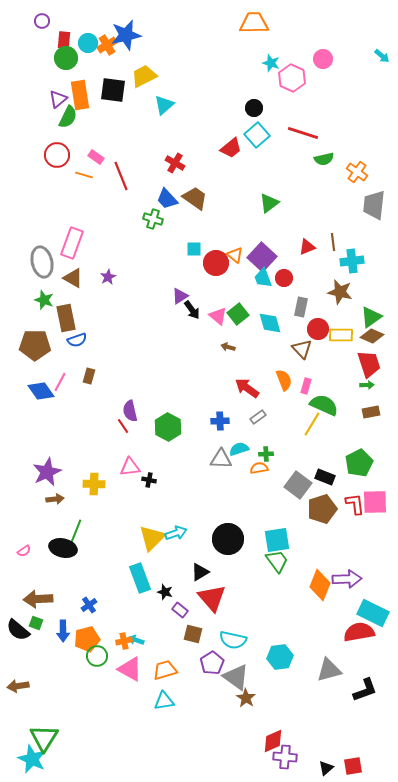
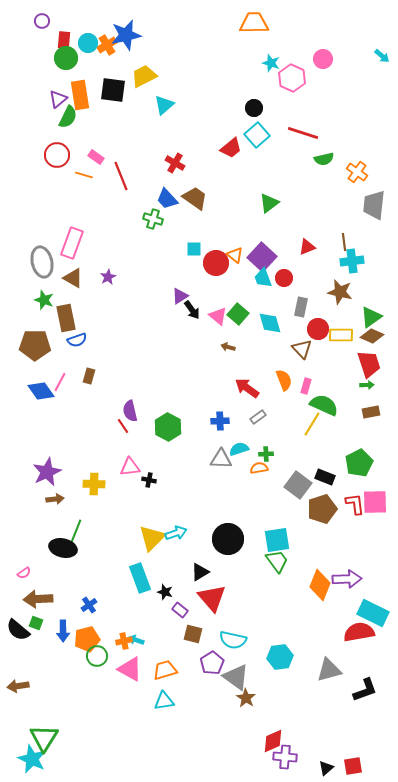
brown line at (333, 242): moved 11 px right
green square at (238, 314): rotated 10 degrees counterclockwise
pink semicircle at (24, 551): moved 22 px down
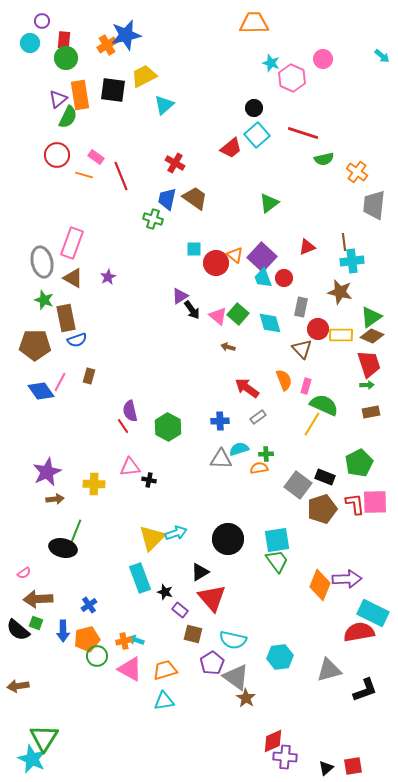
cyan circle at (88, 43): moved 58 px left
blue trapezoid at (167, 199): rotated 55 degrees clockwise
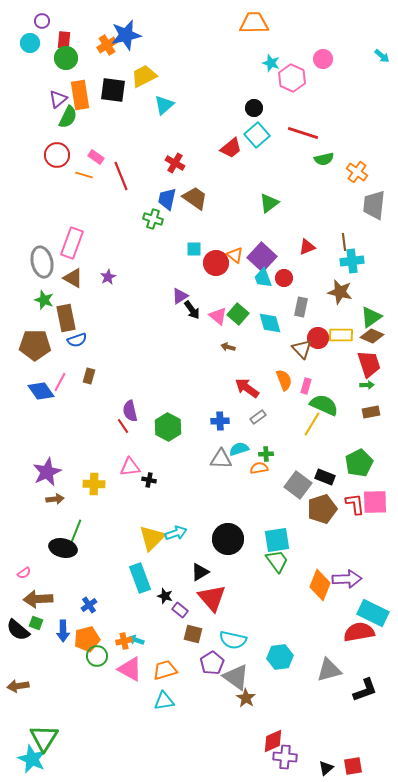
red circle at (318, 329): moved 9 px down
black star at (165, 592): moved 4 px down
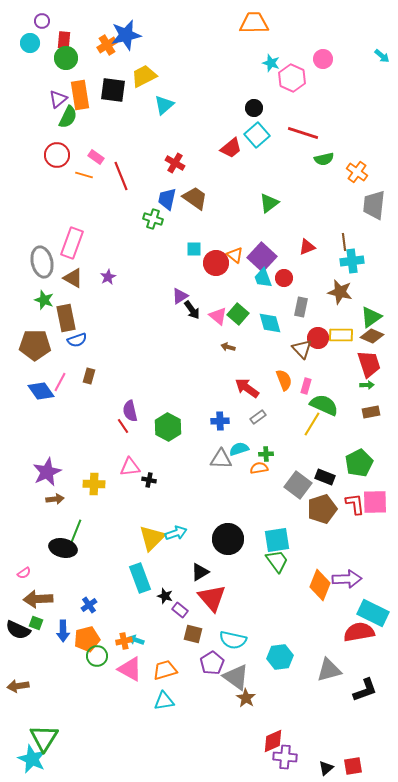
black semicircle at (18, 630): rotated 15 degrees counterclockwise
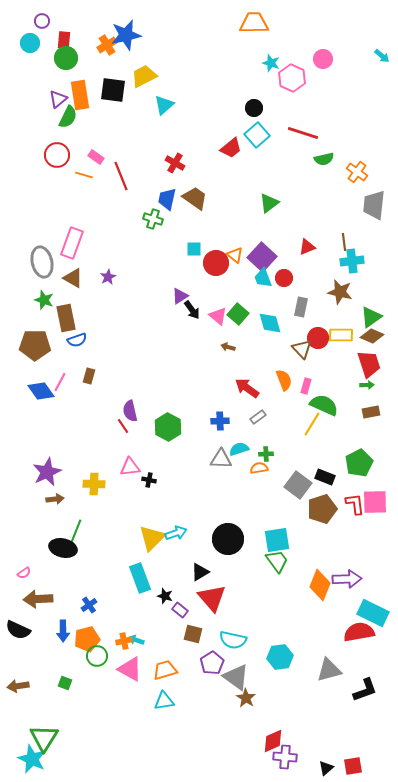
green square at (36, 623): moved 29 px right, 60 px down
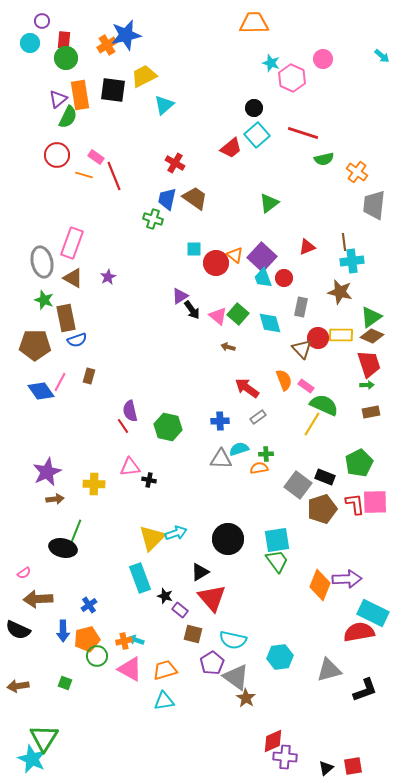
red line at (121, 176): moved 7 px left
pink rectangle at (306, 386): rotated 70 degrees counterclockwise
green hexagon at (168, 427): rotated 16 degrees counterclockwise
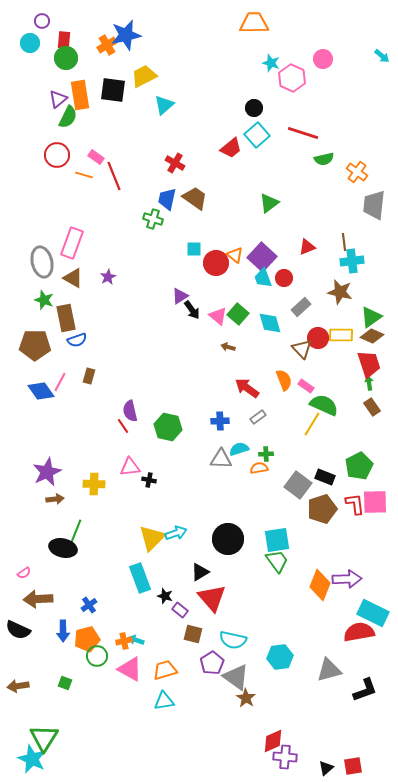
gray rectangle at (301, 307): rotated 36 degrees clockwise
green arrow at (367, 385): moved 2 px right, 2 px up; rotated 96 degrees counterclockwise
brown rectangle at (371, 412): moved 1 px right, 5 px up; rotated 66 degrees clockwise
green pentagon at (359, 463): moved 3 px down
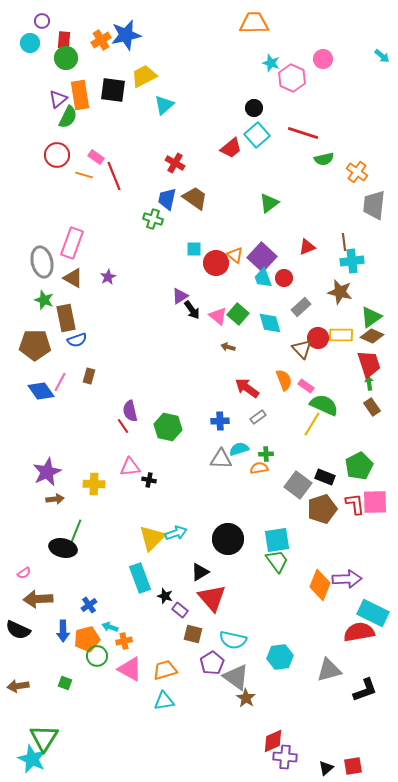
orange cross at (107, 45): moved 6 px left, 5 px up
cyan arrow at (136, 640): moved 26 px left, 13 px up
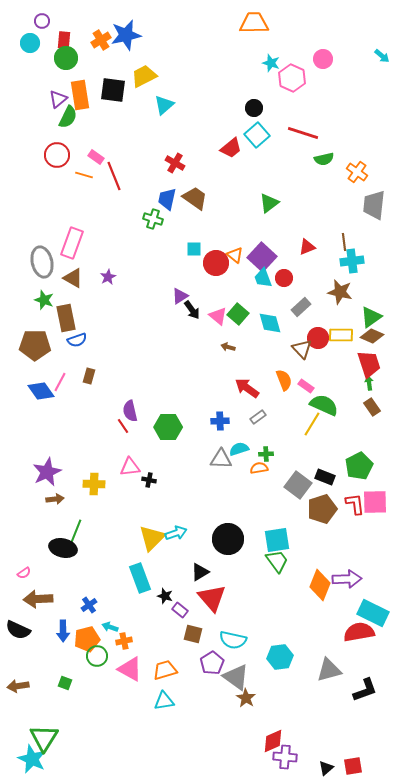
green hexagon at (168, 427): rotated 12 degrees counterclockwise
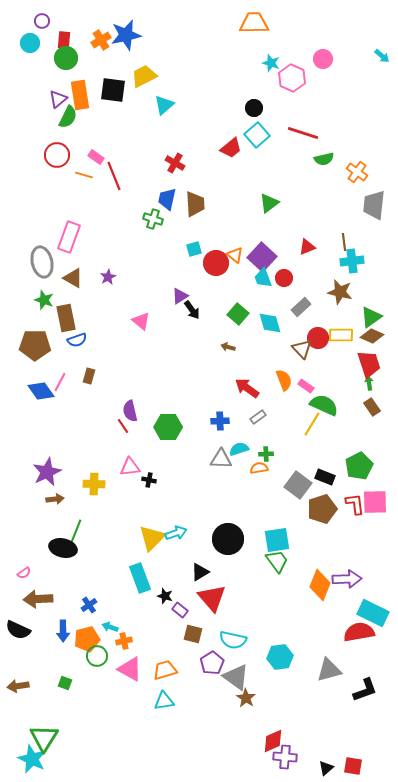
brown trapezoid at (195, 198): moved 6 px down; rotated 52 degrees clockwise
pink rectangle at (72, 243): moved 3 px left, 6 px up
cyan square at (194, 249): rotated 14 degrees counterclockwise
pink triangle at (218, 316): moved 77 px left, 5 px down
red square at (353, 766): rotated 18 degrees clockwise
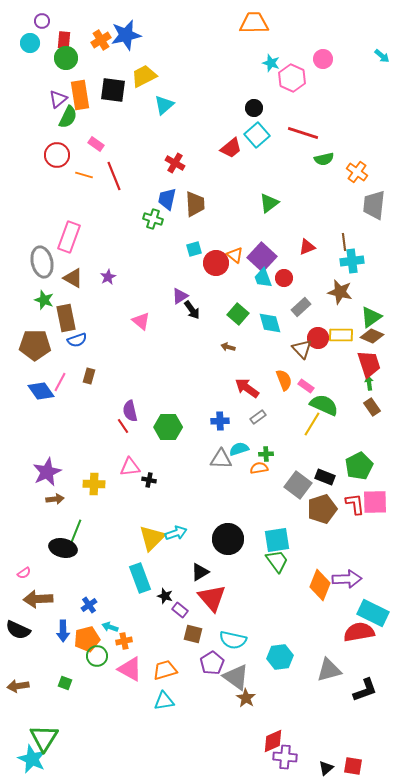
pink rectangle at (96, 157): moved 13 px up
